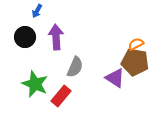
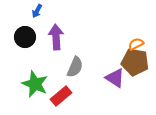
red rectangle: rotated 10 degrees clockwise
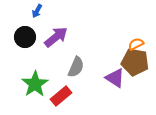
purple arrow: rotated 55 degrees clockwise
gray semicircle: moved 1 px right
green star: rotated 16 degrees clockwise
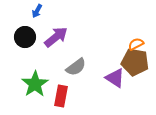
gray semicircle: rotated 30 degrees clockwise
red rectangle: rotated 40 degrees counterclockwise
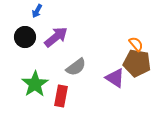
orange semicircle: rotated 77 degrees clockwise
brown pentagon: moved 2 px right, 1 px down
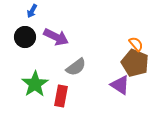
blue arrow: moved 5 px left
purple arrow: rotated 65 degrees clockwise
brown pentagon: moved 2 px left; rotated 12 degrees clockwise
purple triangle: moved 5 px right, 7 px down
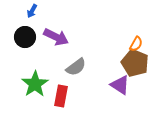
orange semicircle: rotated 70 degrees clockwise
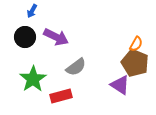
green star: moved 2 px left, 5 px up
red rectangle: rotated 65 degrees clockwise
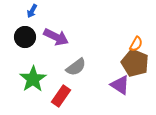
red rectangle: rotated 40 degrees counterclockwise
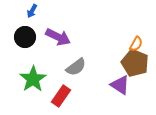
purple arrow: moved 2 px right
